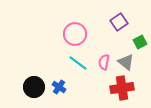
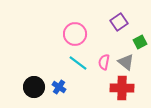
red cross: rotated 10 degrees clockwise
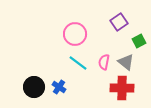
green square: moved 1 px left, 1 px up
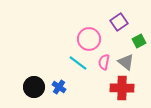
pink circle: moved 14 px right, 5 px down
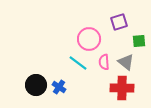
purple square: rotated 18 degrees clockwise
green square: rotated 24 degrees clockwise
pink semicircle: rotated 14 degrees counterclockwise
black circle: moved 2 px right, 2 px up
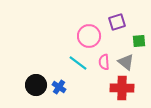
purple square: moved 2 px left
pink circle: moved 3 px up
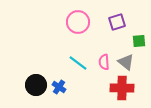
pink circle: moved 11 px left, 14 px up
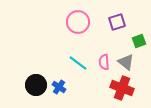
green square: rotated 16 degrees counterclockwise
red cross: rotated 20 degrees clockwise
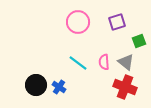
red cross: moved 3 px right, 1 px up
